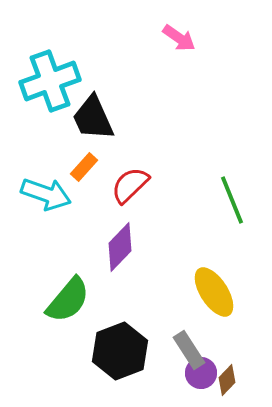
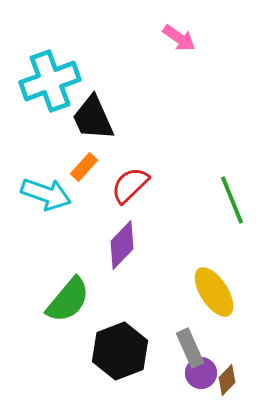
purple diamond: moved 2 px right, 2 px up
gray rectangle: moved 1 px right, 2 px up; rotated 9 degrees clockwise
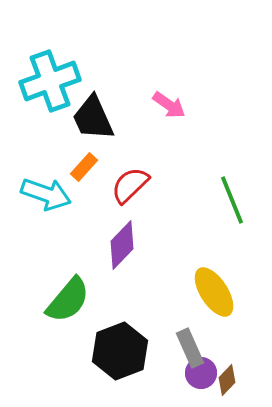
pink arrow: moved 10 px left, 67 px down
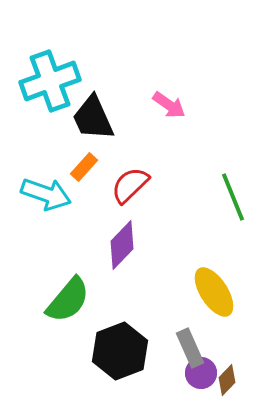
green line: moved 1 px right, 3 px up
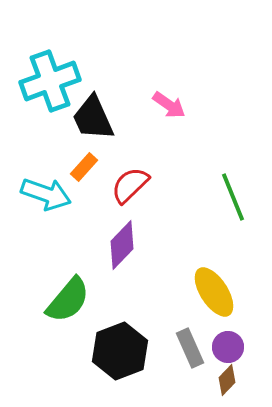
purple circle: moved 27 px right, 26 px up
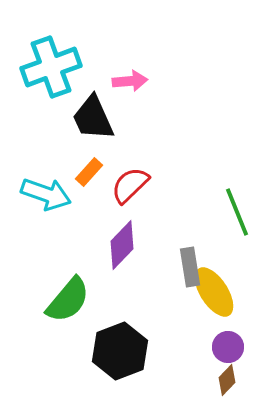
cyan cross: moved 1 px right, 14 px up
pink arrow: moved 39 px left, 24 px up; rotated 40 degrees counterclockwise
orange rectangle: moved 5 px right, 5 px down
green line: moved 4 px right, 15 px down
gray rectangle: moved 81 px up; rotated 15 degrees clockwise
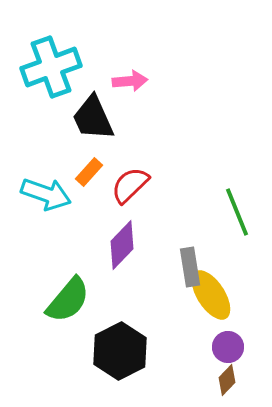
yellow ellipse: moved 3 px left, 3 px down
black hexagon: rotated 6 degrees counterclockwise
